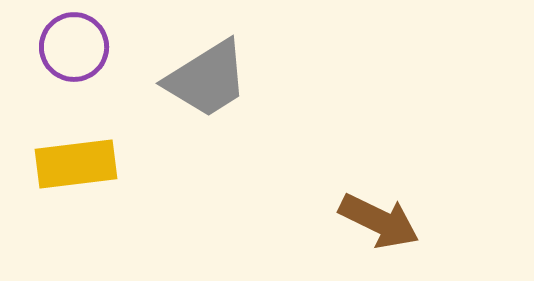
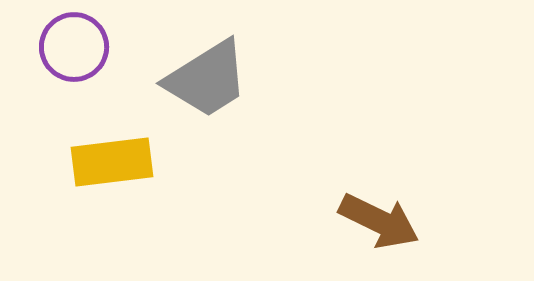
yellow rectangle: moved 36 px right, 2 px up
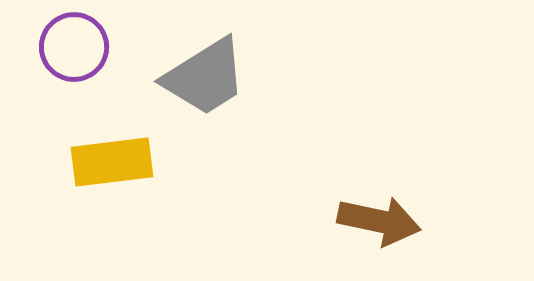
gray trapezoid: moved 2 px left, 2 px up
brown arrow: rotated 14 degrees counterclockwise
